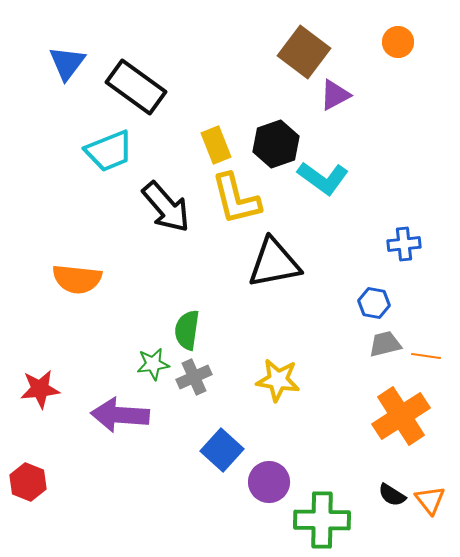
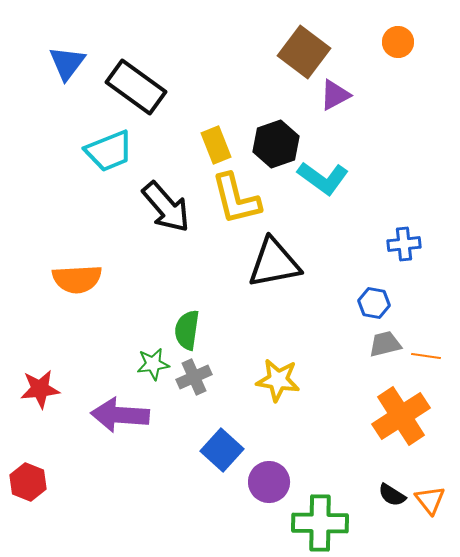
orange semicircle: rotated 9 degrees counterclockwise
green cross: moved 2 px left, 3 px down
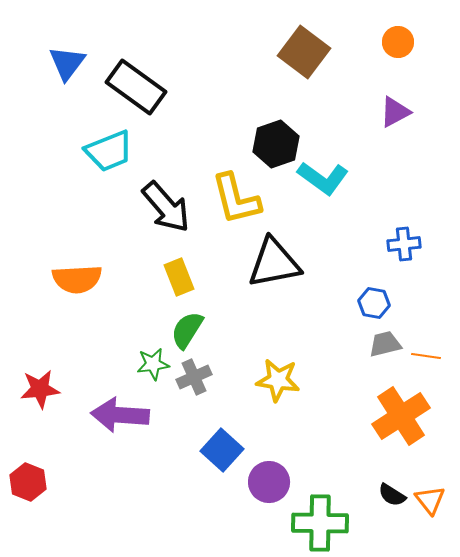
purple triangle: moved 60 px right, 17 px down
yellow rectangle: moved 37 px left, 132 px down
green semicircle: rotated 24 degrees clockwise
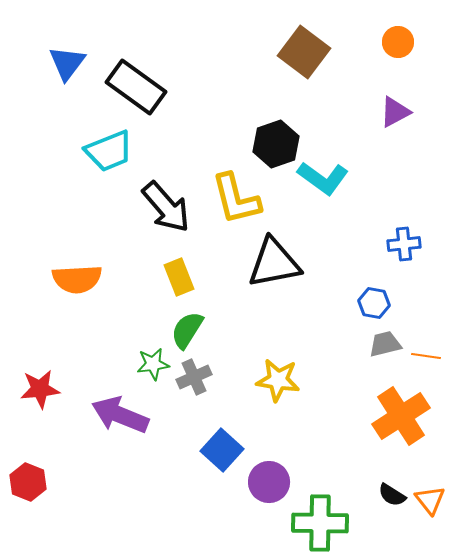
purple arrow: rotated 18 degrees clockwise
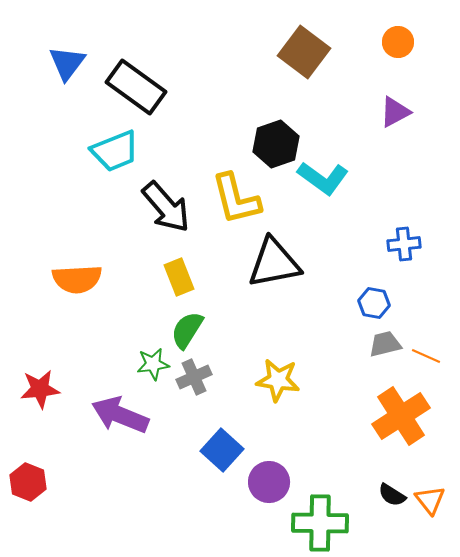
cyan trapezoid: moved 6 px right
orange line: rotated 16 degrees clockwise
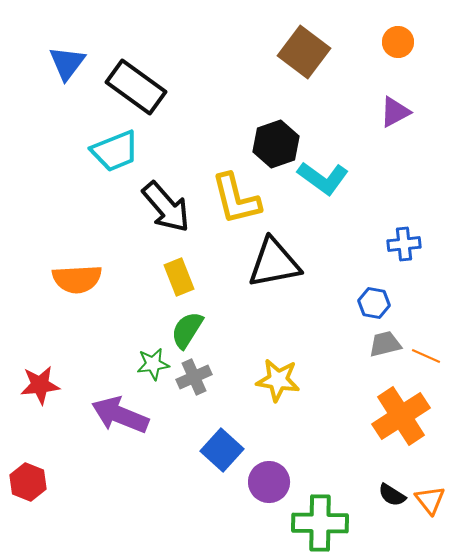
red star: moved 4 px up
